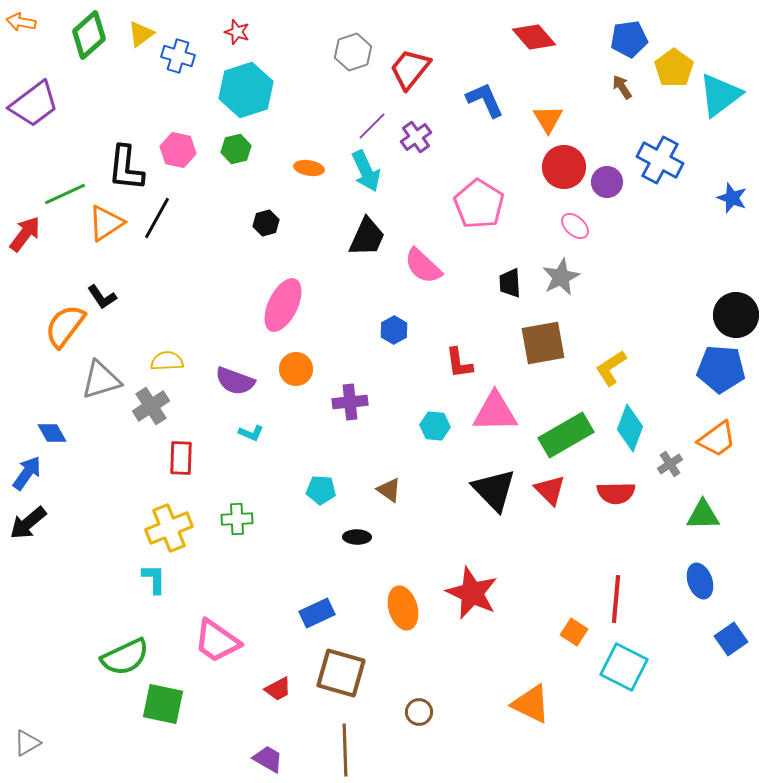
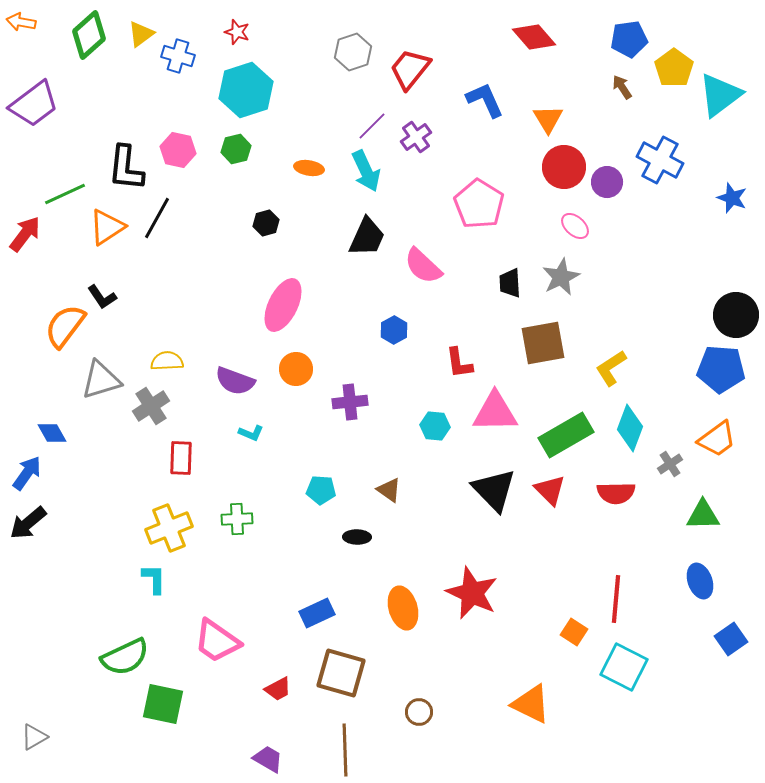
orange triangle at (106, 223): moved 1 px right, 4 px down
gray triangle at (27, 743): moved 7 px right, 6 px up
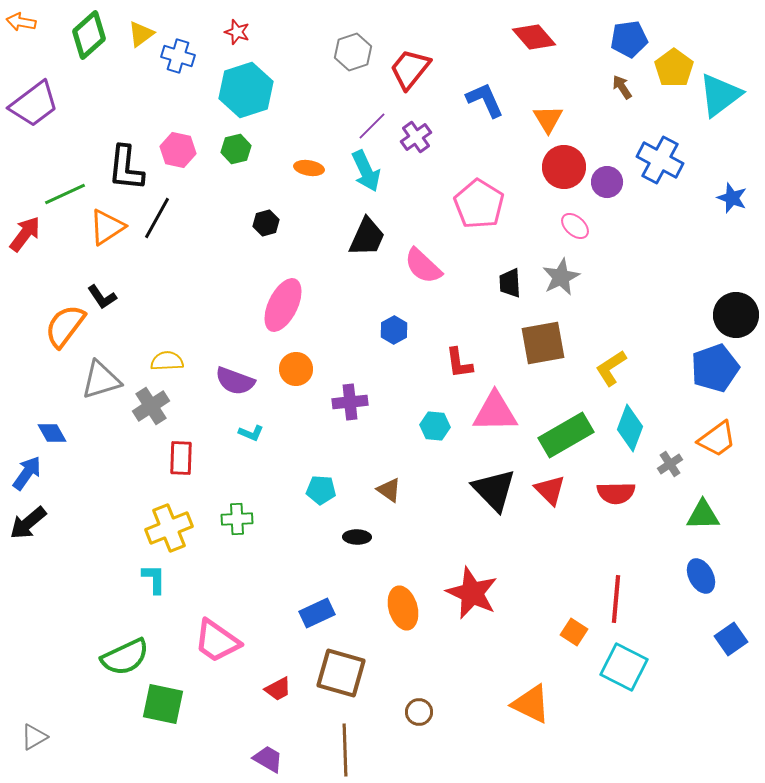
blue pentagon at (721, 369): moved 6 px left, 1 px up; rotated 24 degrees counterclockwise
blue ellipse at (700, 581): moved 1 px right, 5 px up; rotated 8 degrees counterclockwise
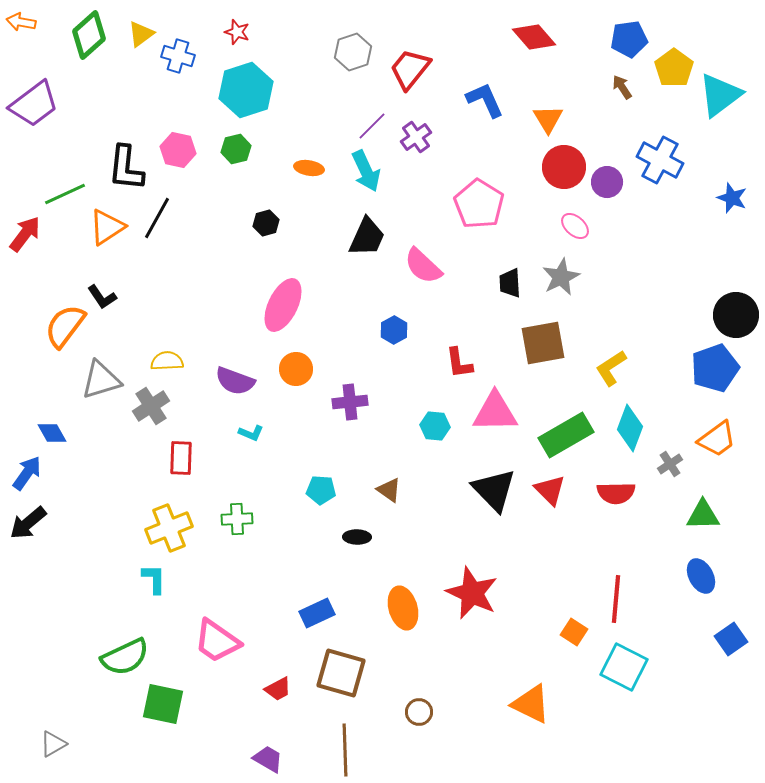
gray triangle at (34, 737): moved 19 px right, 7 px down
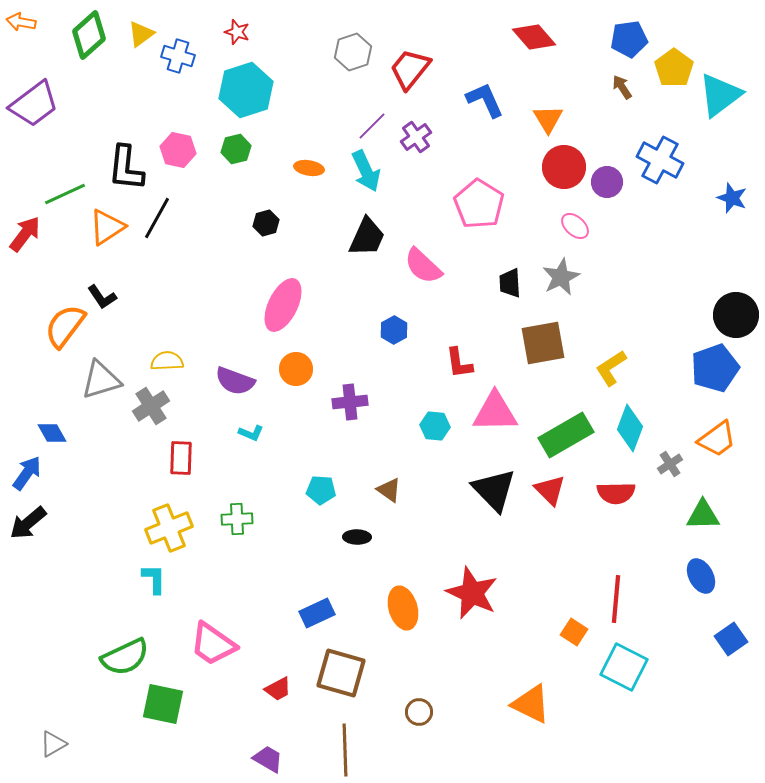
pink trapezoid at (217, 641): moved 4 px left, 3 px down
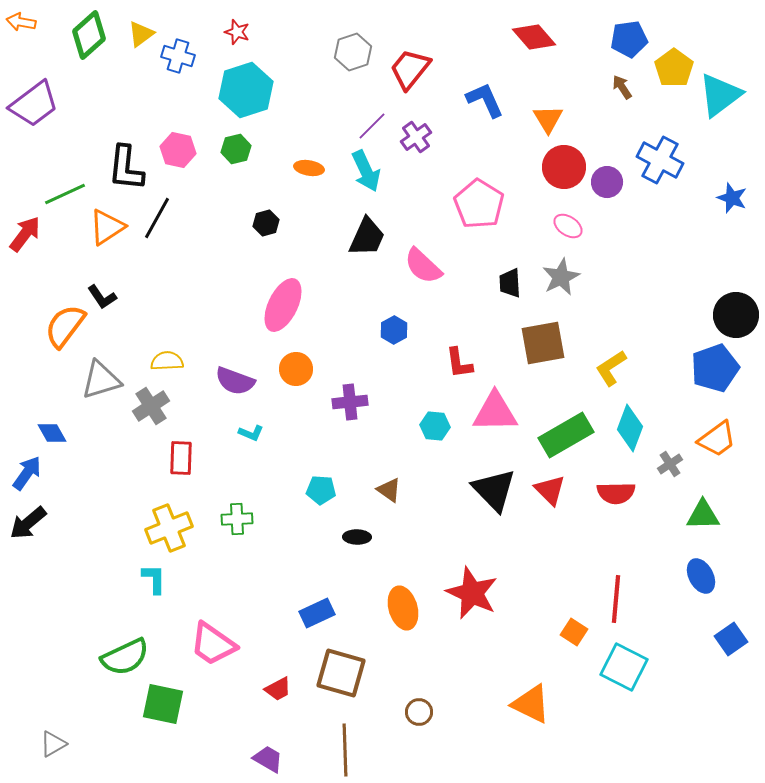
pink ellipse at (575, 226): moved 7 px left; rotated 8 degrees counterclockwise
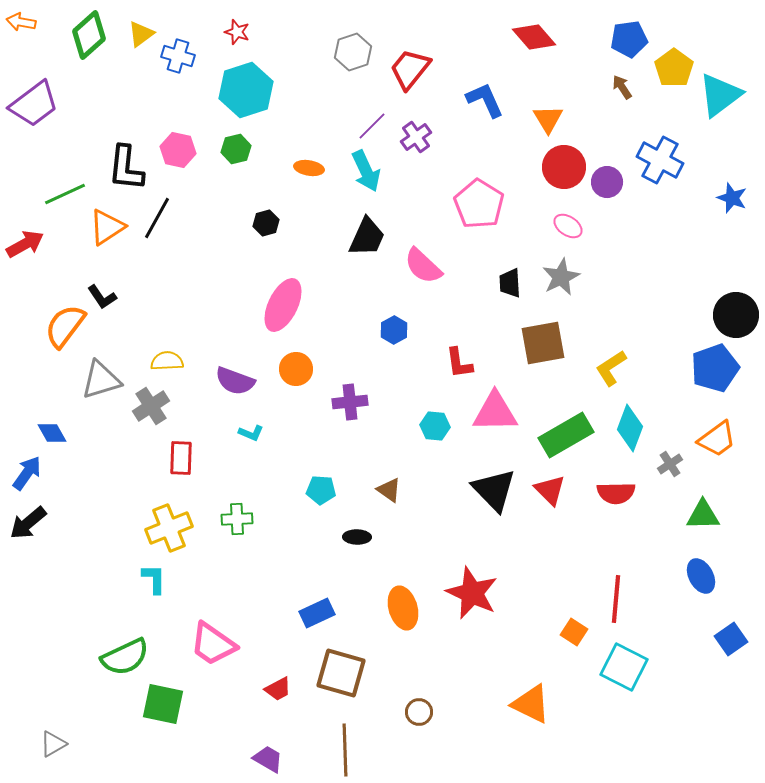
red arrow at (25, 234): moved 10 px down; rotated 24 degrees clockwise
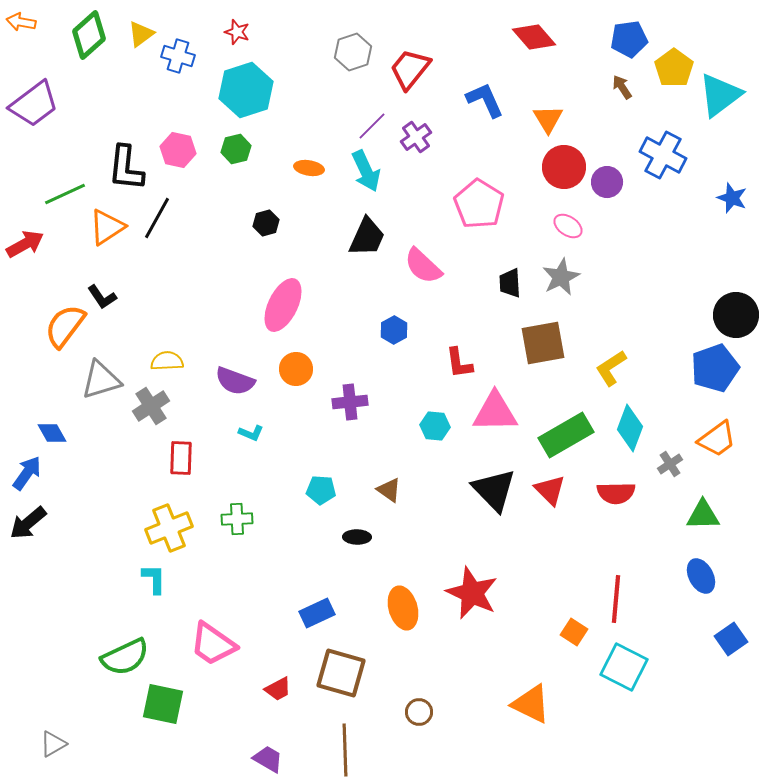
blue cross at (660, 160): moved 3 px right, 5 px up
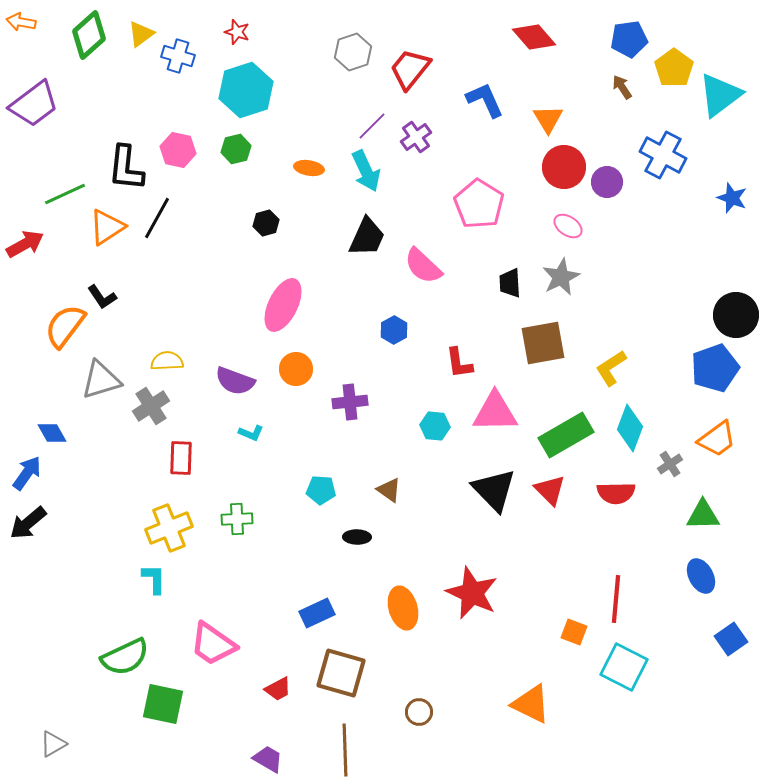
orange square at (574, 632): rotated 12 degrees counterclockwise
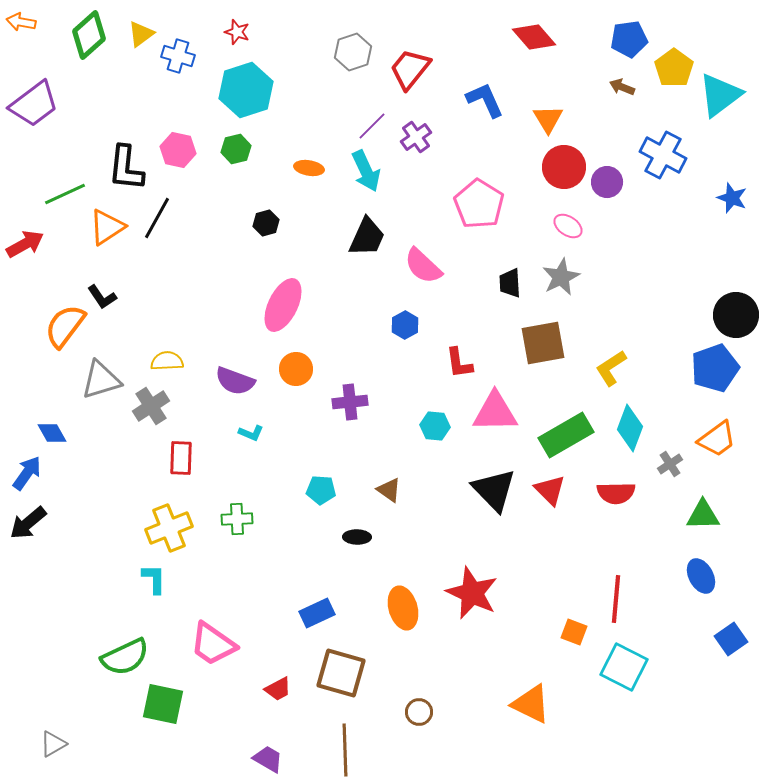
brown arrow at (622, 87): rotated 35 degrees counterclockwise
blue hexagon at (394, 330): moved 11 px right, 5 px up
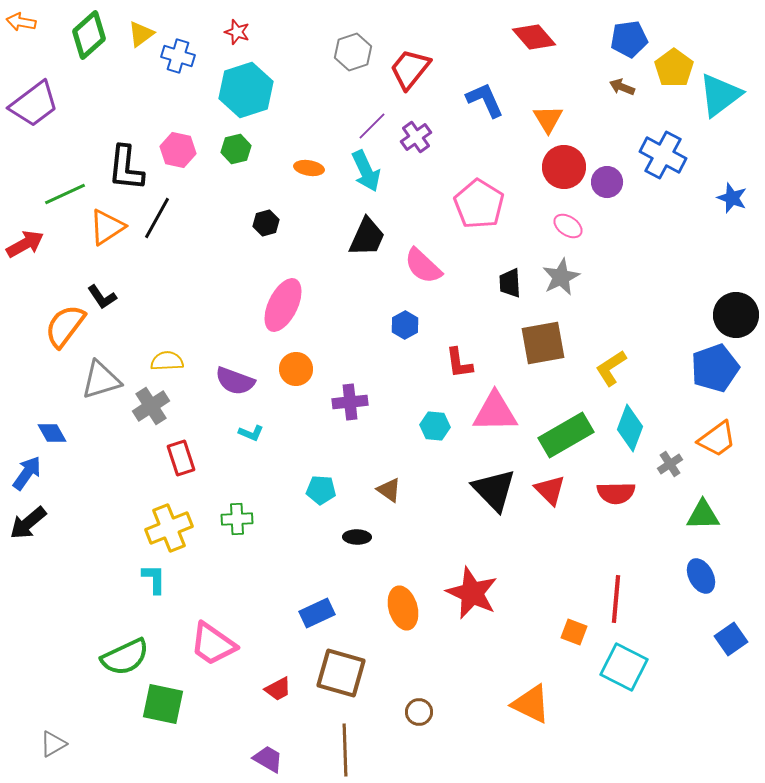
red rectangle at (181, 458): rotated 20 degrees counterclockwise
